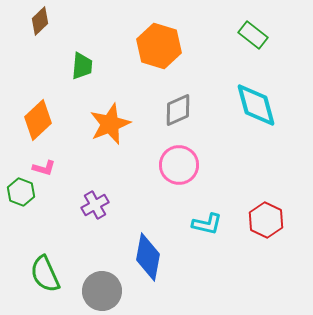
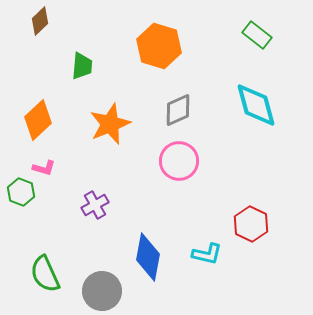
green rectangle: moved 4 px right
pink circle: moved 4 px up
red hexagon: moved 15 px left, 4 px down
cyan L-shape: moved 30 px down
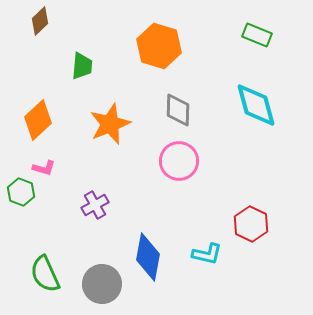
green rectangle: rotated 16 degrees counterclockwise
gray diamond: rotated 64 degrees counterclockwise
gray circle: moved 7 px up
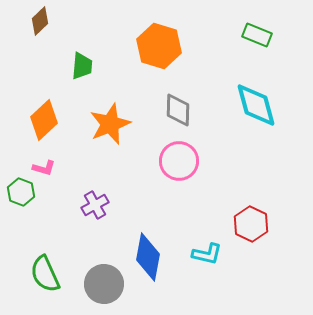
orange diamond: moved 6 px right
gray circle: moved 2 px right
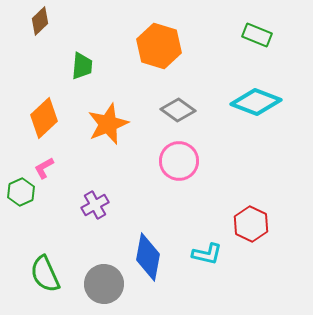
cyan diamond: moved 3 px up; rotated 54 degrees counterclockwise
gray diamond: rotated 56 degrees counterclockwise
orange diamond: moved 2 px up
orange star: moved 2 px left
pink L-shape: rotated 135 degrees clockwise
green hexagon: rotated 16 degrees clockwise
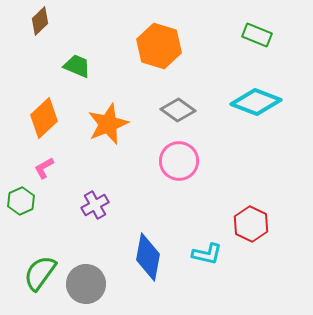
green trapezoid: moved 5 px left; rotated 72 degrees counterclockwise
green hexagon: moved 9 px down
green semicircle: moved 5 px left, 1 px up; rotated 60 degrees clockwise
gray circle: moved 18 px left
